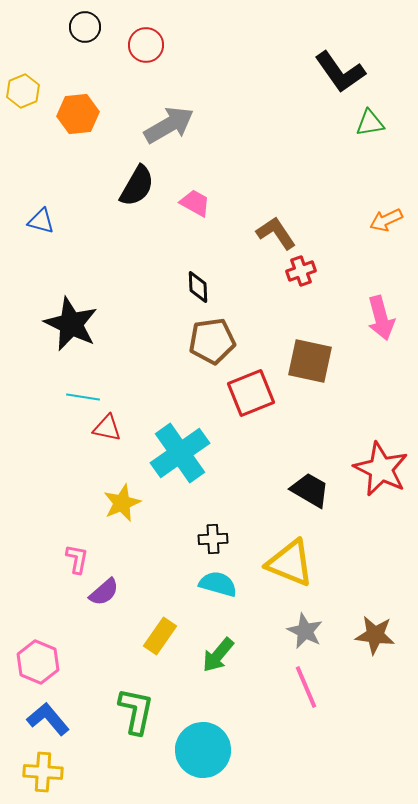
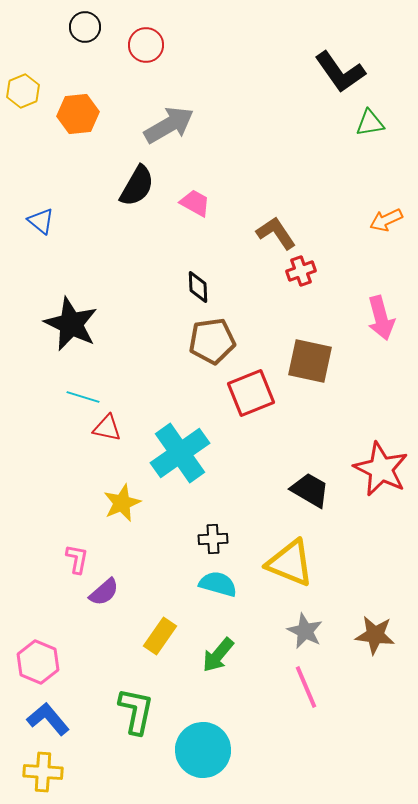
blue triangle: rotated 24 degrees clockwise
cyan line: rotated 8 degrees clockwise
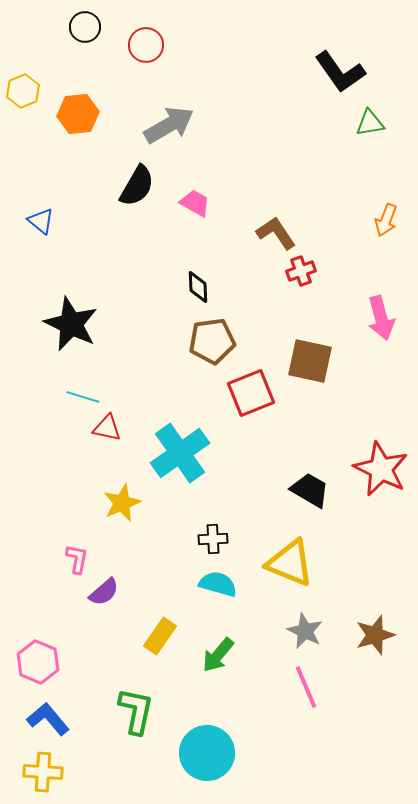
orange arrow: rotated 44 degrees counterclockwise
brown star: rotated 24 degrees counterclockwise
cyan circle: moved 4 px right, 3 px down
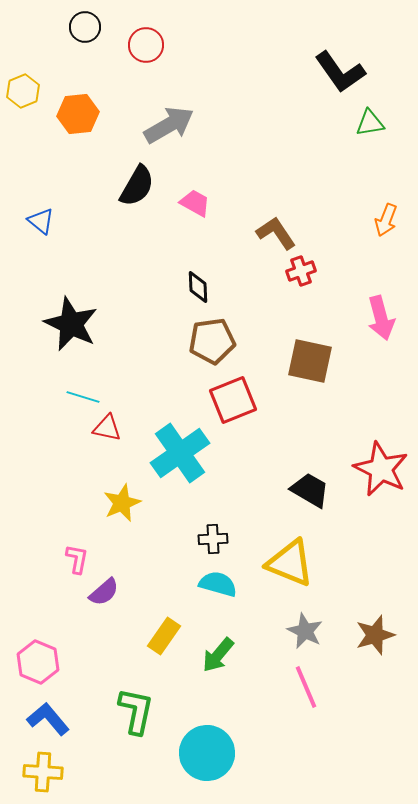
red square: moved 18 px left, 7 px down
yellow rectangle: moved 4 px right
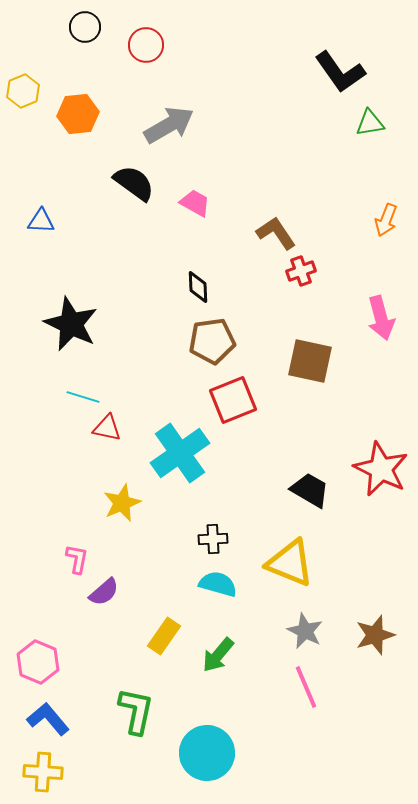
black semicircle: moved 3 px left, 3 px up; rotated 84 degrees counterclockwise
blue triangle: rotated 36 degrees counterclockwise
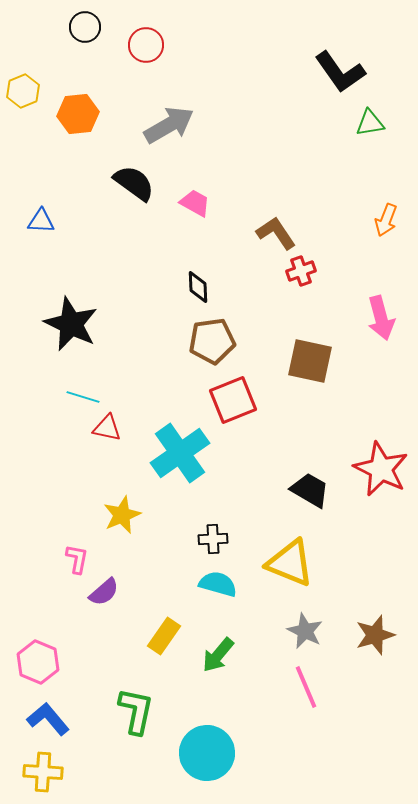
yellow star: moved 12 px down
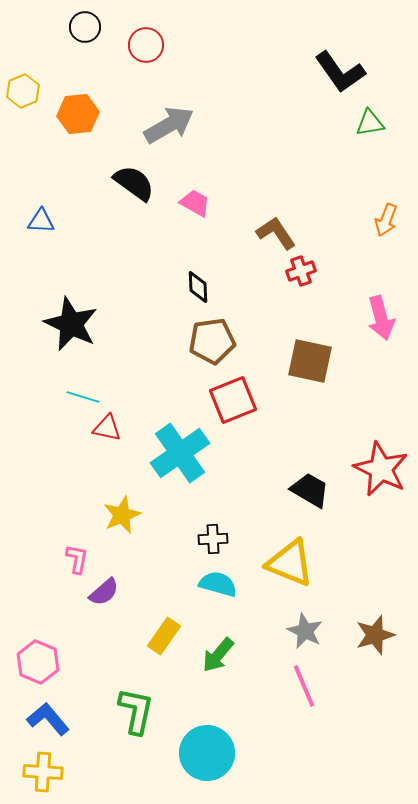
pink line: moved 2 px left, 1 px up
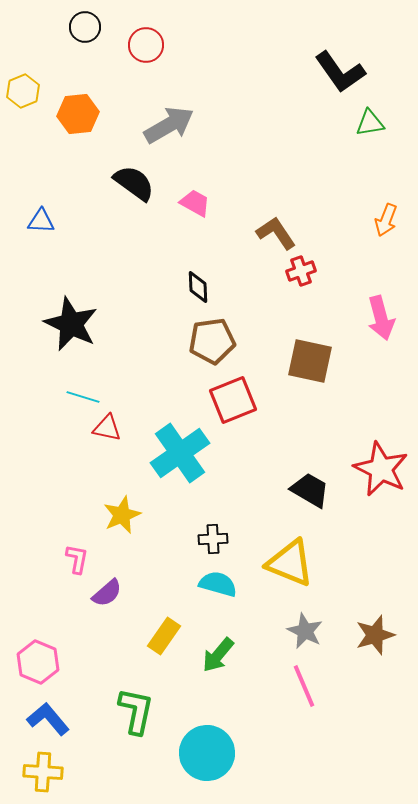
purple semicircle: moved 3 px right, 1 px down
